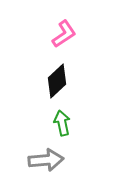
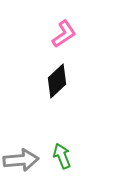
green arrow: moved 33 px down; rotated 10 degrees counterclockwise
gray arrow: moved 25 px left
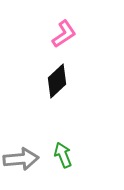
green arrow: moved 1 px right, 1 px up
gray arrow: moved 1 px up
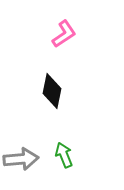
black diamond: moved 5 px left, 10 px down; rotated 36 degrees counterclockwise
green arrow: moved 1 px right
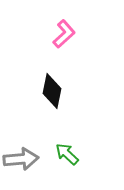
pink L-shape: rotated 8 degrees counterclockwise
green arrow: moved 3 px right, 1 px up; rotated 25 degrees counterclockwise
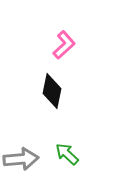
pink L-shape: moved 11 px down
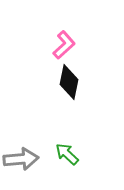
black diamond: moved 17 px right, 9 px up
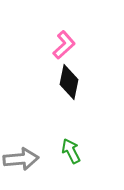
green arrow: moved 4 px right, 3 px up; rotated 20 degrees clockwise
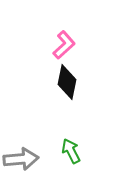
black diamond: moved 2 px left
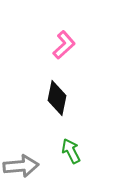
black diamond: moved 10 px left, 16 px down
gray arrow: moved 7 px down
